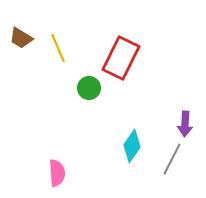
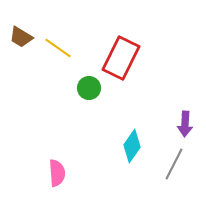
brown trapezoid: moved 1 px up
yellow line: rotated 32 degrees counterclockwise
gray line: moved 2 px right, 5 px down
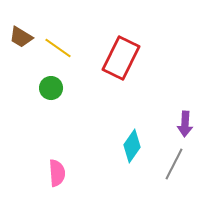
green circle: moved 38 px left
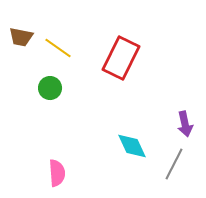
brown trapezoid: rotated 20 degrees counterclockwise
green circle: moved 1 px left
purple arrow: rotated 15 degrees counterclockwise
cyan diamond: rotated 60 degrees counterclockwise
